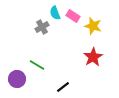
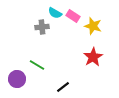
cyan semicircle: rotated 40 degrees counterclockwise
gray cross: rotated 24 degrees clockwise
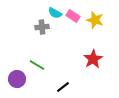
yellow star: moved 2 px right, 6 px up
red star: moved 2 px down
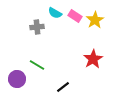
pink rectangle: moved 2 px right
yellow star: rotated 24 degrees clockwise
gray cross: moved 5 px left
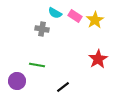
gray cross: moved 5 px right, 2 px down; rotated 16 degrees clockwise
red star: moved 5 px right
green line: rotated 21 degrees counterclockwise
purple circle: moved 2 px down
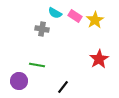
red star: moved 1 px right
purple circle: moved 2 px right
black line: rotated 16 degrees counterclockwise
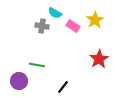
pink rectangle: moved 2 px left, 10 px down
gray cross: moved 3 px up
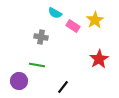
gray cross: moved 1 px left, 11 px down
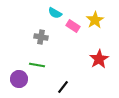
purple circle: moved 2 px up
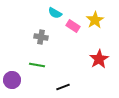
purple circle: moved 7 px left, 1 px down
black line: rotated 32 degrees clockwise
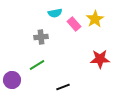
cyan semicircle: rotated 40 degrees counterclockwise
yellow star: moved 1 px up
pink rectangle: moved 1 px right, 2 px up; rotated 16 degrees clockwise
gray cross: rotated 16 degrees counterclockwise
red star: moved 1 px right; rotated 30 degrees clockwise
green line: rotated 42 degrees counterclockwise
